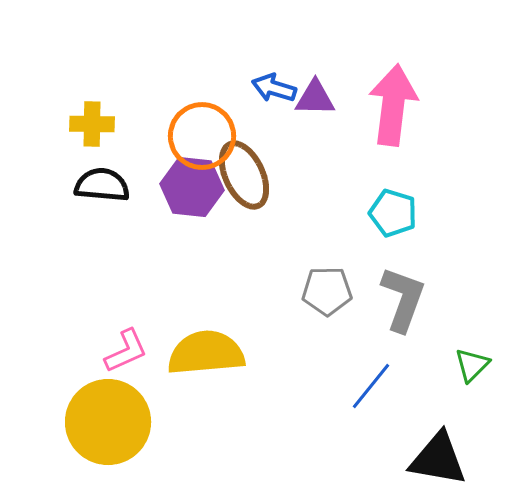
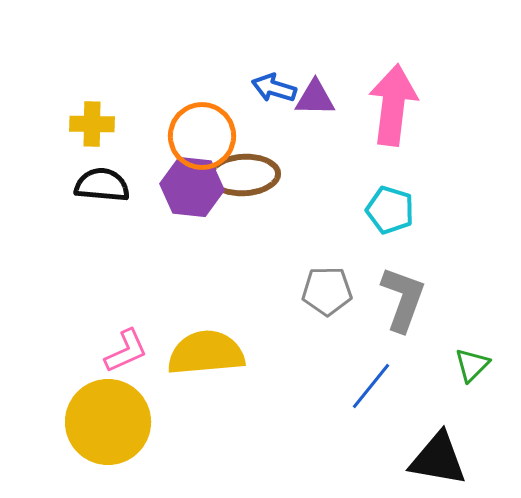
brown ellipse: rotated 68 degrees counterclockwise
cyan pentagon: moved 3 px left, 3 px up
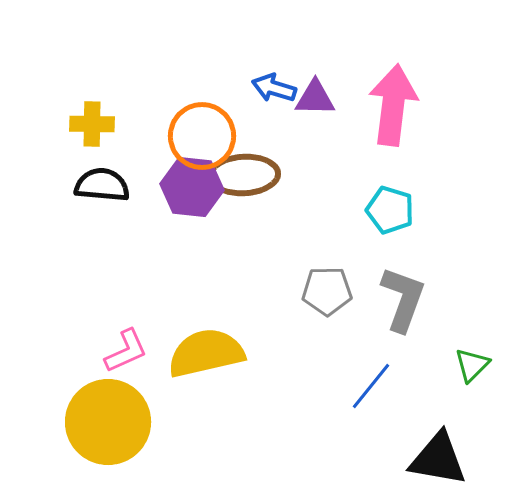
yellow semicircle: rotated 8 degrees counterclockwise
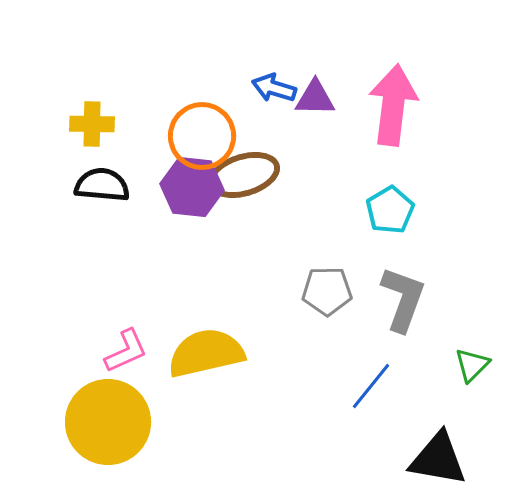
brown ellipse: rotated 14 degrees counterclockwise
cyan pentagon: rotated 24 degrees clockwise
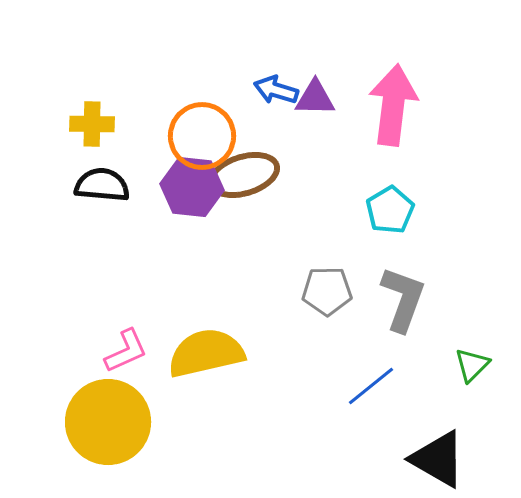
blue arrow: moved 2 px right, 2 px down
blue line: rotated 12 degrees clockwise
black triangle: rotated 20 degrees clockwise
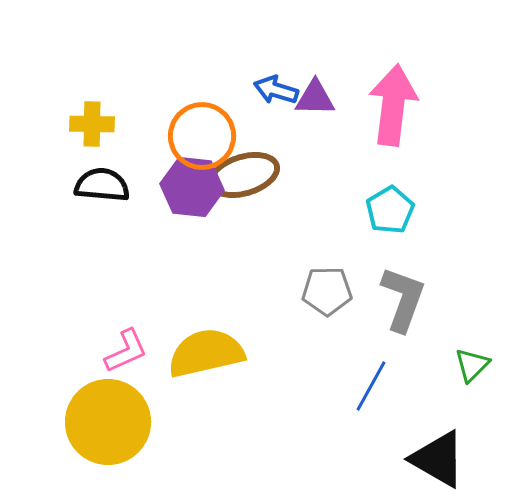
blue line: rotated 22 degrees counterclockwise
